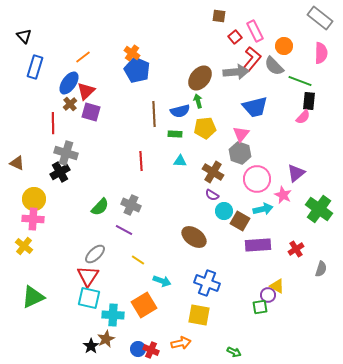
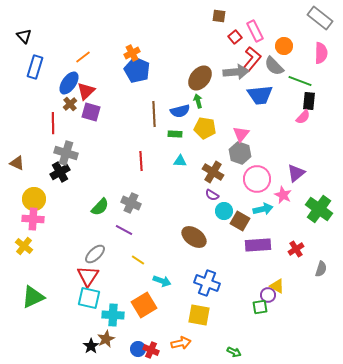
orange cross at (132, 53): rotated 28 degrees clockwise
blue trapezoid at (255, 107): moved 5 px right, 12 px up; rotated 8 degrees clockwise
yellow pentagon at (205, 128): rotated 15 degrees clockwise
gray cross at (131, 205): moved 2 px up
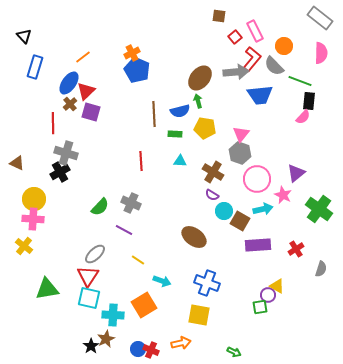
green triangle at (33, 297): moved 14 px right, 8 px up; rotated 15 degrees clockwise
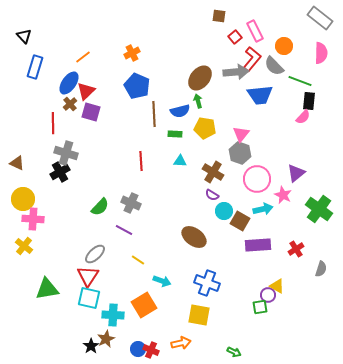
blue pentagon at (137, 70): moved 16 px down
yellow circle at (34, 199): moved 11 px left
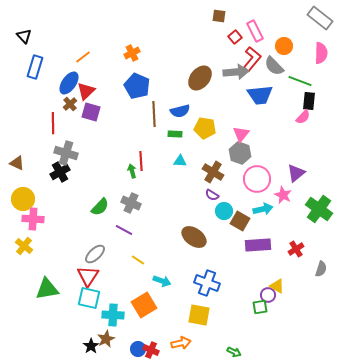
green arrow at (198, 101): moved 66 px left, 70 px down
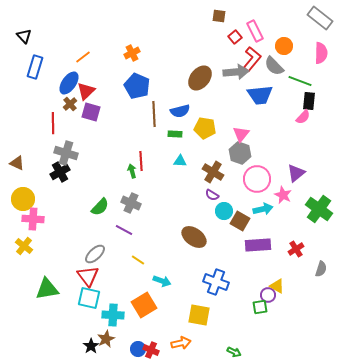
red triangle at (88, 276): rotated 10 degrees counterclockwise
blue cross at (207, 283): moved 9 px right, 1 px up
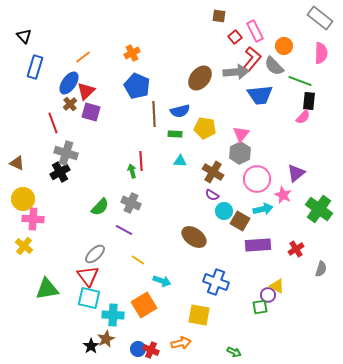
red line at (53, 123): rotated 20 degrees counterclockwise
gray hexagon at (240, 153): rotated 15 degrees clockwise
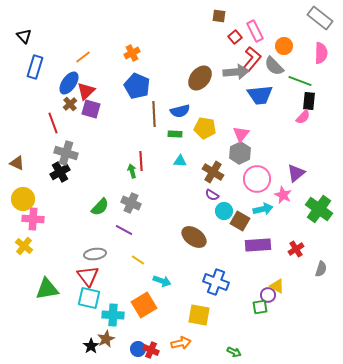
purple square at (91, 112): moved 3 px up
gray ellipse at (95, 254): rotated 35 degrees clockwise
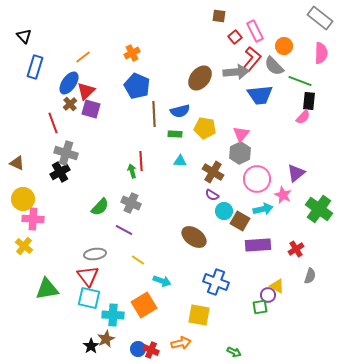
gray semicircle at (321, 269): moved 11 px left, 7 px down
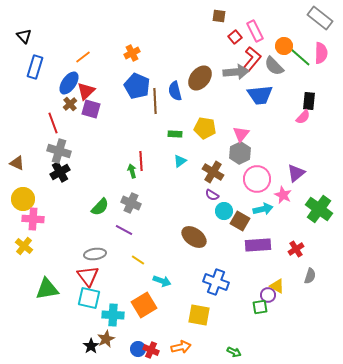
green line at (300, 81): moved 24 px up; rotated 20 degrees clockwise
blue semicircle at (180, 111): moved 5 px left, 20 px up; rotated 90 degrees clockwise
brown line at (154, 114): moved 1 px right, 13 px up
gray cross at (66, 153): moved 7 px left, 2 px up
cyan triangle at (180, 161): rotated 40 degrees counterclockwise
orange arrow at (181, 343): moved 4 px down
